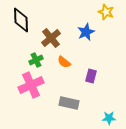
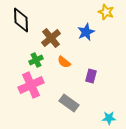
gray rectangle: rotated 24 degrees clockwise
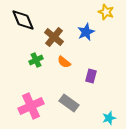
black diamond: moved 2 px right; rotated 20 degrees counterclockwise
brown cross: moved 3 px right, 1 px up; rotated 12 degrees counterclockwise
pink cross: moved 21 px down
cyan star: rotated 16 degrees counterclockwise
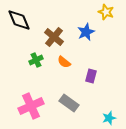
black diamond: moved 4 px left
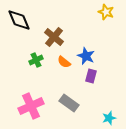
blue star: moved 24 px down; rotated 24 degrees counterclockwise
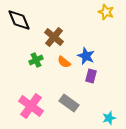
pink cross: rotated 30 degrees counterclockwise
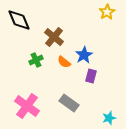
yellow star: moved 1 px right; rotated 21 degrees clockwise
blue star: moved 2 px left, 1 px up; rotated 18 degrees clockwise
pink cross: moved 4 px left
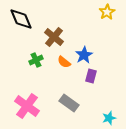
black diamond: moved 2 px right, 1 px up
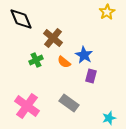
brown cross: moved 1 px left, 1 px down
blue star: rotated 12 degrees counterclockwise
